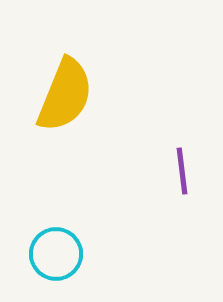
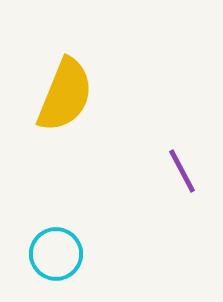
purple line: rotated 21 degrees counterclockwise
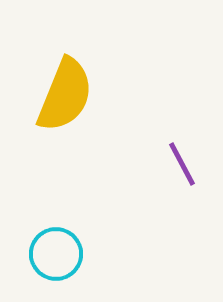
purple line: moved 7 px up
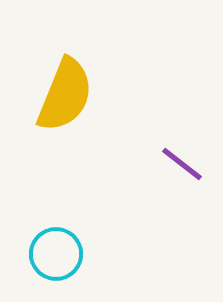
purple line: rotated 24 degrees counterclockwise
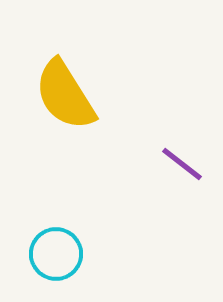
yellow semicircle: rotated 126 degrees clockwise
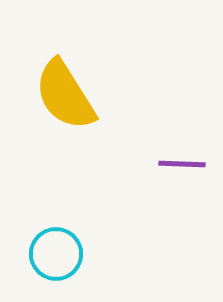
purple line: rotated 36 degrees counterclockwise
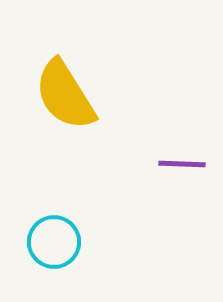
cyan circle: moved 2 px left, 12 px up
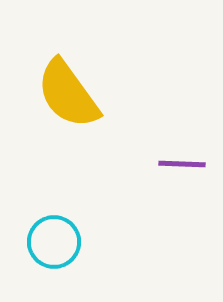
yellow semicircle: moved 3 px right, 1 px up; rotated 4 degrees counterclockwise
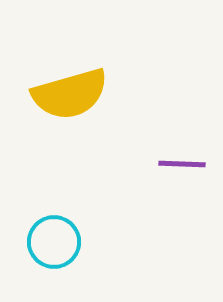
yellow semicircle: moved 2 px right; rotated 70 degrees counterclockwise
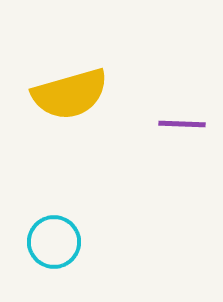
purple line: moved 40 px up
